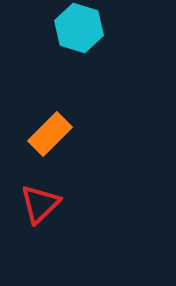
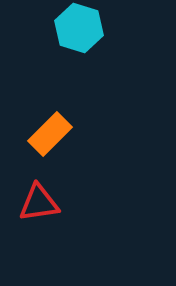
red triangle: moved 1 px left, 1 px up; rotated 36 degrees clockwise
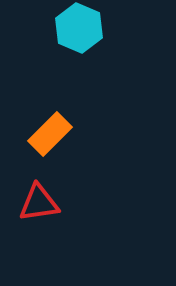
cyan hexagon: rotated 6 degrees clockwise
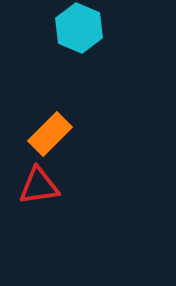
red triangle: moved 17 px up
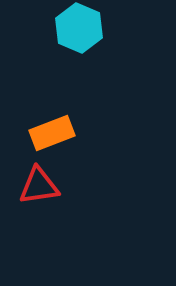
orange rectangle: moved 2 px right, 1 px up; rotated 24 degrees clockwise
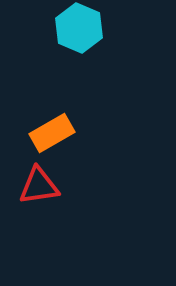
orange rectangle: rotated 9 degrees counterclockwise
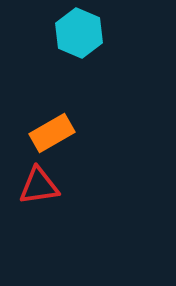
cyan hexagon: moved 5 px down
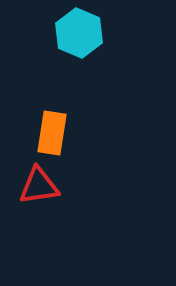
orange rectangle: rotated 51 degrees counterclockwise
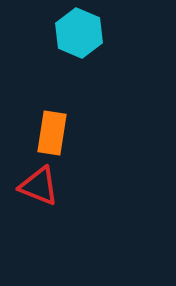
red triangle: rotated 30 degrees clockwise
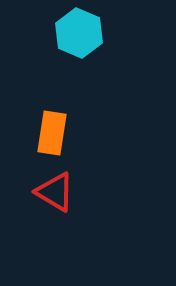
red triangle: moved 16 px right, 6 px down; rotated 9 degrees clockwise
